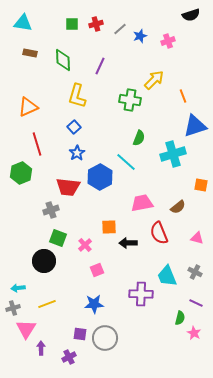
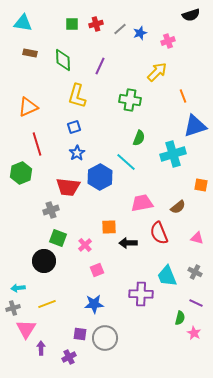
blue star at (140, 36): moved 3 px up
yellow arrow at (154, 80): moved 3 px right, 8 px up
blue square at (74, 127): rotated 24 degrees clockwise
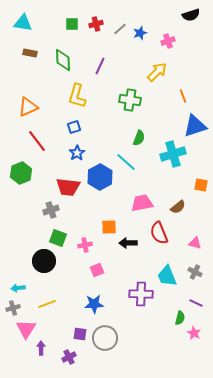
red line at (37, 144): moved 3 px up; rotated 20 degrees counterclockwise
pink triangle at (197, 238): moved 2 px left, 5 px down
pink cross at (85, 245): rotated 32 degrees clockwise
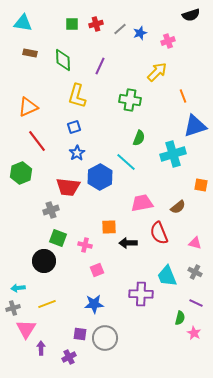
pink cross at (85, 245): rotated 24 degrees clockwise
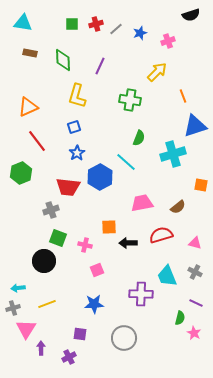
gray line at (120, 29): moved 4 px left
red semicircle at (159, 233): moved 2 px right, 2 px down; rotated 95 degrees clockwise
gray circle at (105, 338): moved 19 px right
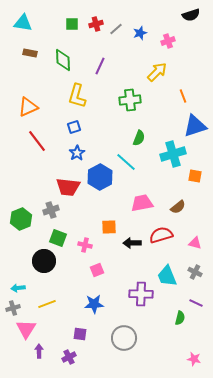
green cross at (130, 100): rotated 15 degrees counterclockwise
green hexagon at (21, 173): moved 46 px down
orange square at (201, 185): moved 6 px left, 9 px up
black arrow at (128, 243): moved 4 px right
pink star at (194, 333): moved 26 px down; rotated 16 degrees counterclockwise
purple arrow at (41, 348): moved 2 px left, 3 px down
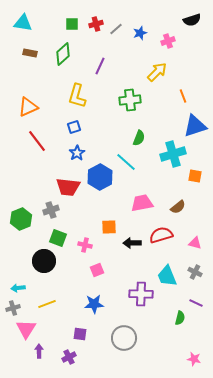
black semicircle at (191, 15): moved 1 px right, 5 px down
green diamond at (63, 60): moved 6 px up; rotated 50 degrees clockwise
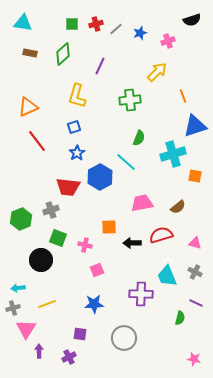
black circle at (44, 261): moved 3 px left, 1 px up
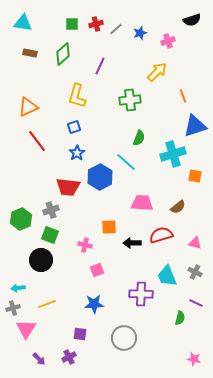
pink trapezoid at (142, 203): rotated 15 degrees clockwise
green square at (58, 238): moved 8 px left, 3 px up
purple arrow at (39, 351): moved 8 px down; rotated 136 degrees clockwise
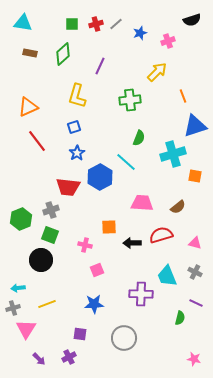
gray line at (116, 29): moved 5 px up
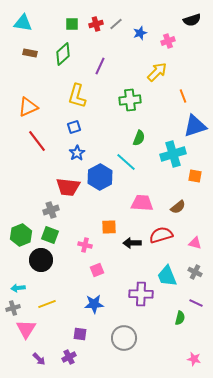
green hexagon at (21, 219): moved 16 px down
